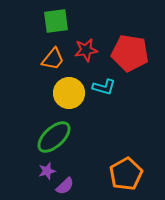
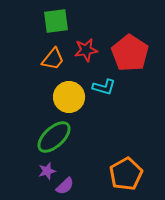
red pentagon: rotated 24 degrees clockwise
yellow circle: moved 4 px down
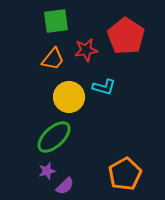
red pentagon: moved 4 px left, 17 px up
orange pentagon: moved 1 px left
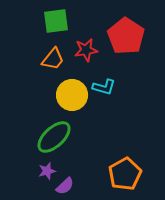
yellow circle: moved 3 px right, 2 px up
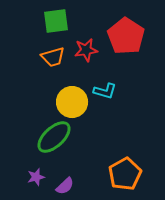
orange trapezoid: moved 2 px up; rotated 35 degrees clockwise
cyan L-shape: moved 1 px right, 4 px down
yellow circle: moved 7 px down
purple star: moved 11 px left, 6 px down
